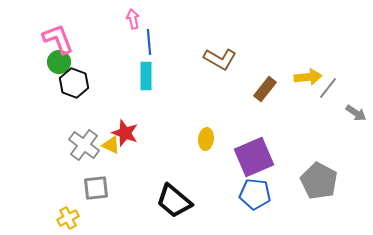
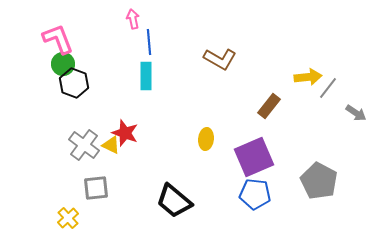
green circle: moved 4 px right, 2 px down
brown rectangle: moved 4 px right, 17 px down
yellow cross: rotated 15 degrees counterclockwise
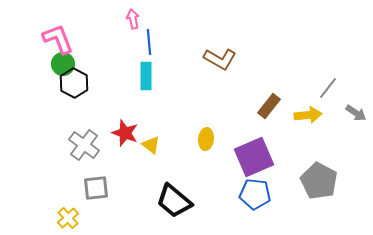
yellow arrow: moved 38 px down
black hexagon: rotated 8 degrees clockwise
yellow triangle: moved 40 px right; rotated 12 degrees clockwise
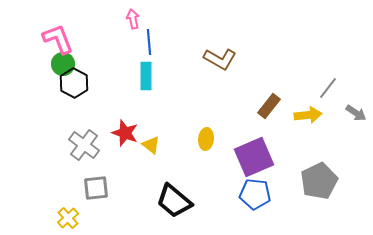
gray pentagon: rotated 18 degrees clockwise
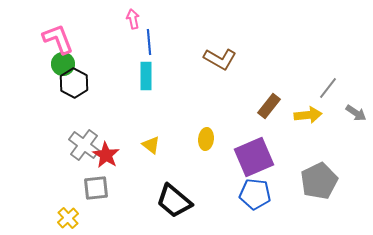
red star: moved 19 px left, 22 px down; rotated 12 degrees clockwise
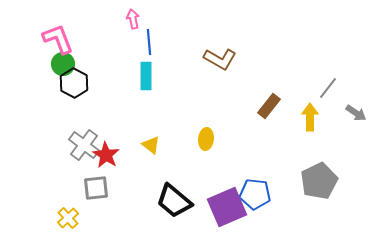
yellow arrow: moved 2 px right, 2 px down; rotated 84 degrees counterclockwise
purple square: moved 27 px left, 50 px down
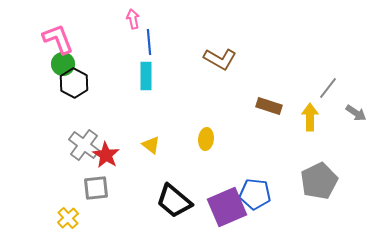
brown rectangle: rotated 70 degrees clockwise
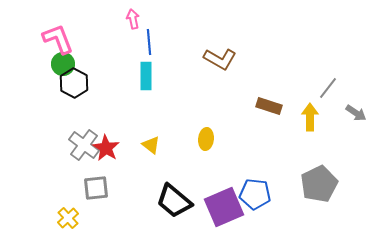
red star: moved 7 px up
gray pentagon: moved 3 px down
purple square: moved 3 px left
